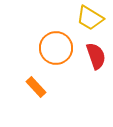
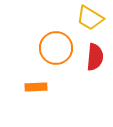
red semicircle: moved 1 px left, 1 px down; rotated 24 degrees clockwise
orange rectangle: rotated 50 degrees counterclockwise
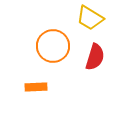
orange circle: moved 3 px left, 2 px up
red semicircle: rotated 12 degrees clockwise
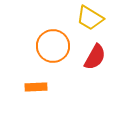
red semicircle: rotated 12 degrees clockwise
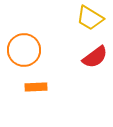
orange circle: moved 29 px left, 4 px down
red semicircle: rotated 24 degrees clockwise
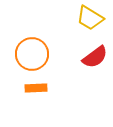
orange circle: moved 8 px right, 4 px down
orange rectangle: moved 1 px down
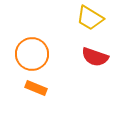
red semicircle: rotated 56 degrees clockwise
orange rectangle: rotated 25 degrees clockwise
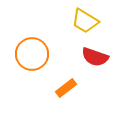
yellow trapezoid: moved 5 px left, 3 px down
orange rectangle: moved 30 px right; rotated 60 degrees counterclockwise
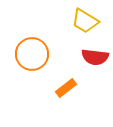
red semicircle: rotated 12 degrees counterclockwise
